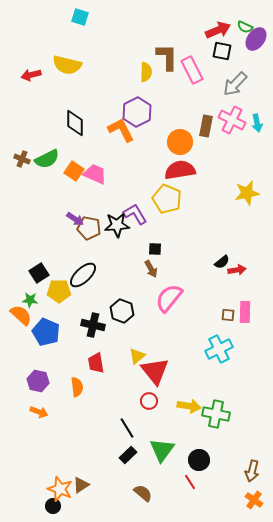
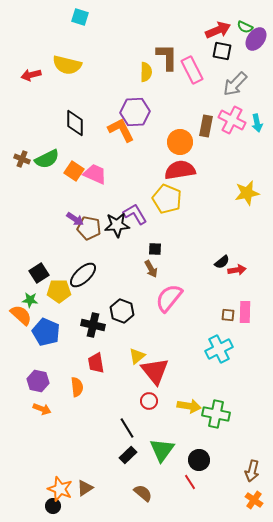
purple hexagon at (137, 112): moved 2 px left; rotated 24 degrees clockwise
orange arrow at (39, 412): moved 3 px right, 3 px up
brown triangle at (81, 485): moved 4 px right, 3 px down
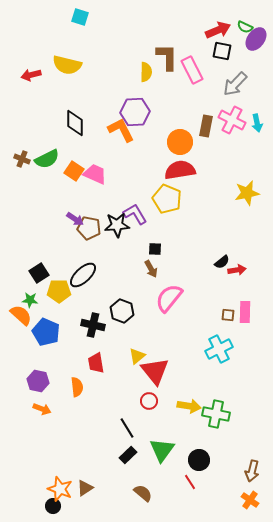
orange cross at (254, 500): moved 4 px left
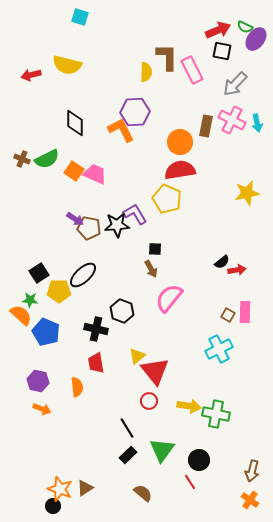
brown square at (228, 315): rotated 24 degrees clockwise
black cross at (93, 325): moved 3 px right, 4 px down
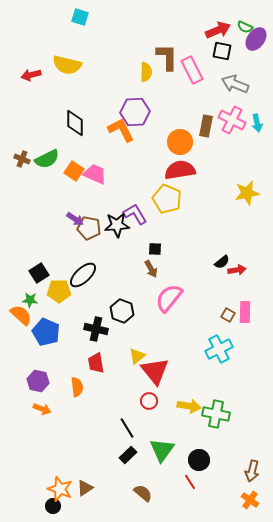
gray arrow at (235, 84): rotated 68 degrees clockwise
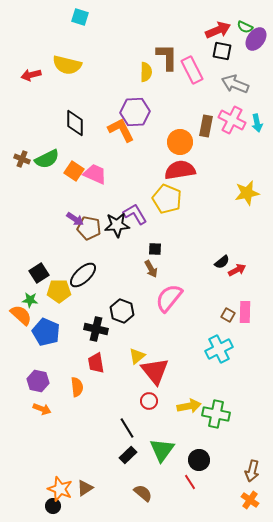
red arrow at (237, 270): rotated 18 degrees counterclockwise
yellow arrow at (189, 406): rotated 20 degrees counterclockwise
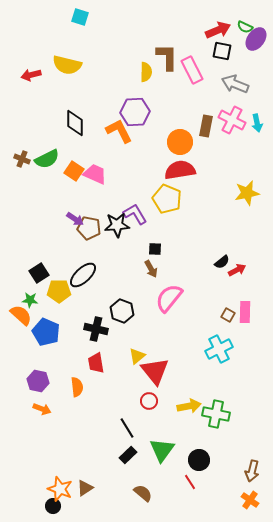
orange L-shape at (121, 130): moved 2 px left, 1 px down
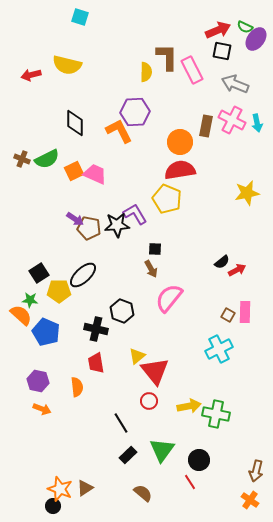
orange square at (74, 171): rotated 30 degrees clockwise
black line at (127, 428): moved 6 px left, 5 px up
brown arrow at (252, 471): moved 4 px right
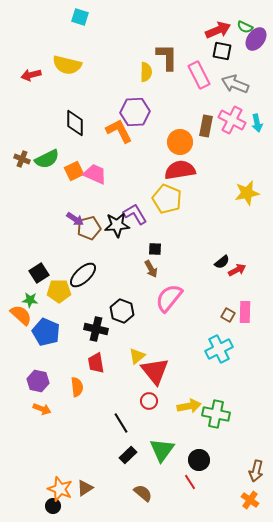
pink rectangle at (192, 70): moved 7 px right, 5 px down
brown pentagon at (89, 228): rotated 25 degrees counterclockwise
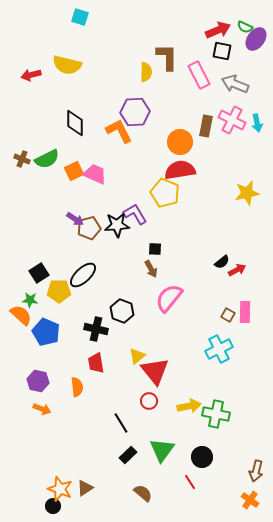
yellow pentagon at (167, 199): moved 2 px left, 6 px up
black circle at (199, 460): moved 3 px right, 3 px up
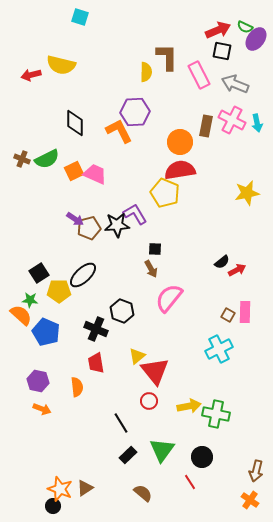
yellow semicircle at (67, 65): moved 6 px left
black cross at (96, 329): rotated 10 degrees clockwise
